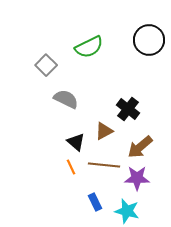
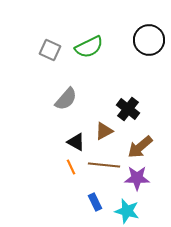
gray square: moved 4 px right, 15 px up; rotated 20 degrees counterclockwise
gray semicircle: rotated 105 degrees clockwise
black triangle: rotated 12 degrees counterclockwise
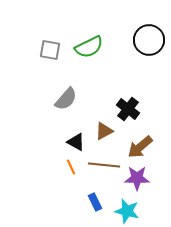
gray square: rotated 15 degrees counterclockwise
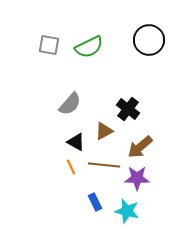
gray square: moved 1 px left, 5 px up
gray semicircle: moved 4 px right, 5 px down
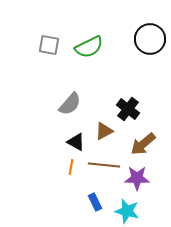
black circle: moved 1 px right, 1 px up
brown arrow: moved 3 px right, 3 px up
orange line: rotated 35 degrees clockwise
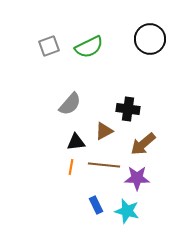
gray square: moved 1 px down; rotated 30 degrees counterclockwise
black cross: rotated 30 degrees counterclockwise
black triangle: rotated 36 degrees counterclockwise
blue rectangle: moved 1 px right, 3 px down
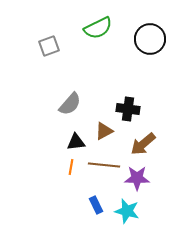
green semicircle: moved 9 px right, 19 px up
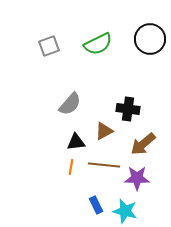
green semicircle: moved 16 px down
cyan star: moved 2 px left
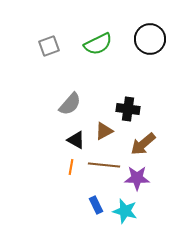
black triangle: moved 2 px up; rotated 36 degrees clockwise
